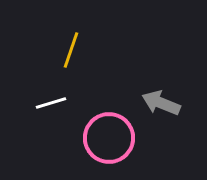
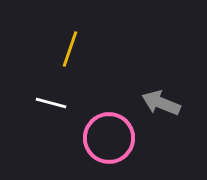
yellow line: moved 1 px left, 1 px up
white line: rotated 32 degrees clockwise
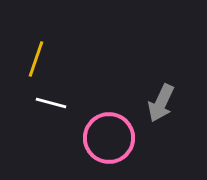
yellow line: moved 34 px left, 10 px down
gray arrow: rotated 87 degrees counterclockwise
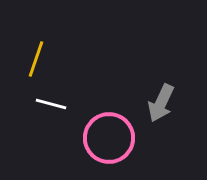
white line: moved 1 px down
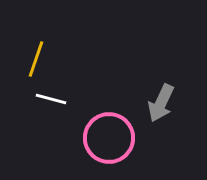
white line: moved 5 px up
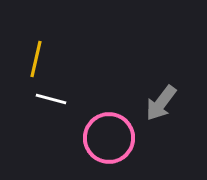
yellow line: rotated 6 degrees counterclockwise
gray arrow: rotated 12 degrees clockwise
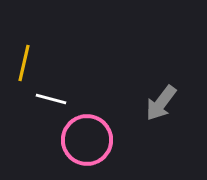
yellow line: moved 12 px left, 4 px down
pink circle: moved 22 px left, 2 px down
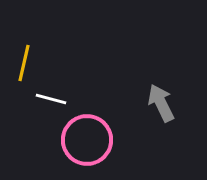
gray arrow: rotated 117 degrees clockwise
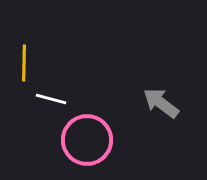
yellow line: rotated 12 degrees counterclockwise
gray arrow: rotated 27 degrees counterclockwise
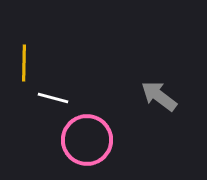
white line: moved 2 px right, 1 px up
gray arrow: moved 2 px left, 7 px up
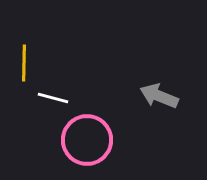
gray arrow: rotated 15 degrees counterclockwise
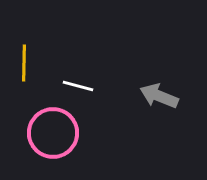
white line: moved 25 px right, 12 px up
pink circle: moved 34 px left, 7 px up
